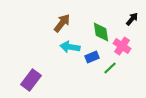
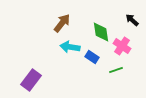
black arrow: moved 1 px down; rotated 88 degrees counterclockwise
blue rectangle: rotated 56 degrees clockwise
green line: moved 6 px right, 2 px down; rotated 24 degrees clockwise
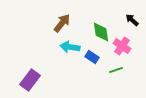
purple rectangle: moved 1 px left
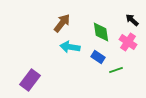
pink cross: moved 6 px right, 4 px up
blue rectangle: moved 6 px right
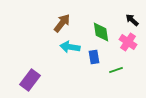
blue rectangle: moved 4 px left; rotated 48 degrees clockwise
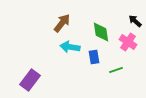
black arrow: moved 3 px right, 1 px down
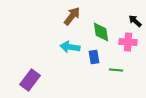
brown arrow: moved 10 px right, 7 px up
pink cross: rotated 30 degrees counterclockwise
green line: rotated 24 degrees clockwise
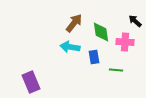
brown arrow: moved 2 px right, 7 px down
pink cross: moved 3 px left
purple rectangle: moved 1 px right, 2 px down; rotated 60 degrees counterclockwise
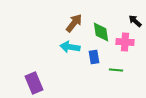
purple rectangle: moved 3 px right, 1 px down
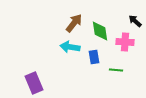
green diamond: moved 1 px left, 1 px up
